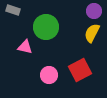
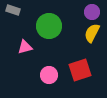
purple circle: moved 2 px left, 1 px down
green circle: moved 3 px right, 1 px up
pink triangle: rotated 28 degrees counterclockwise
red square: rotated 10 degrees clockwise
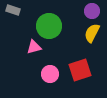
purple circle: moved 1 px up
pink triangle: moved 9 px right
pink circle: moved 1 px right, 1 px up
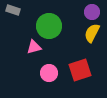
purple circle: moved 1 px down
pink circle: moved 1 px left, 1 px up
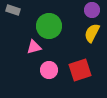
purple circle: moved 2 px up
pink circle: moved 3 px up
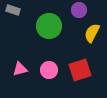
purple circle: moved 13 px left
pink triangle: moved 14 px left, 22 px down
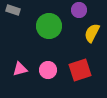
pink circle: moved 1 px left
